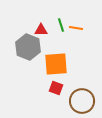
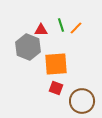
orange line: rotated 56 degrees counterclockwise
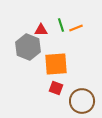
orange line: rotated 24 degrees clockwise
